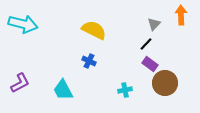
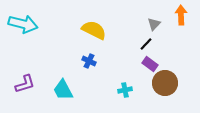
purple L-shape: moved 5 px right, 1 px down; rotated 10 degrees clockwise
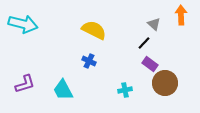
gray triangle: rotated 32 degrees counterclockwise
black line: moved 2 px left, 1 px up
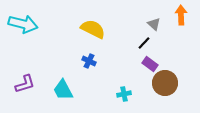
yellow semicircle: moved 1 px left, 1 px up
cyan cross: moved 1 px left, 4 px down
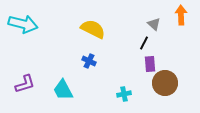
black line: rotated 16 degrees counterclockwise
purple rectangle: rotated 49 degrees clockwise
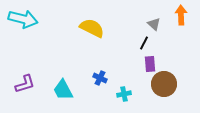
cyan arrow: moved 5 px up
yellow semicircle: moved 1 px left, 1 px up
blue cross: moved 11 px right, 17 px down
brown circle: moved 1 px left, 1 px down
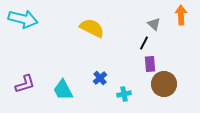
blue cross: rotated 24 degrees clockwise
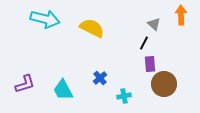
cyan arrow: moved 22 px right
cyan cross: moved 2 px down
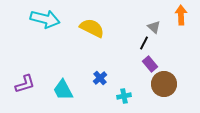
gray triangle: moved 3 px down
purple rectangle: rotated 35 degrees counterclockwise
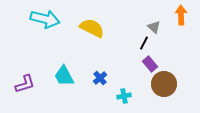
cyan trapezoid: moved 1 px right, 14 px up
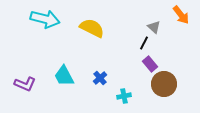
orange arrow: rotated 144 degrees clockwise
purple L-shape: rotated 40 degrees clockwise
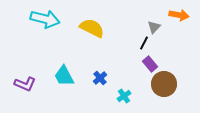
orange arrow: moved 2 px left; rotated 42 degrees counterclockwise
gray triangle: rotated 32 degrees clockwise
cyan cross: rotated 24 degrees counterclockwise
